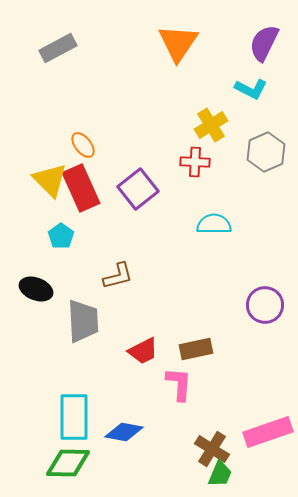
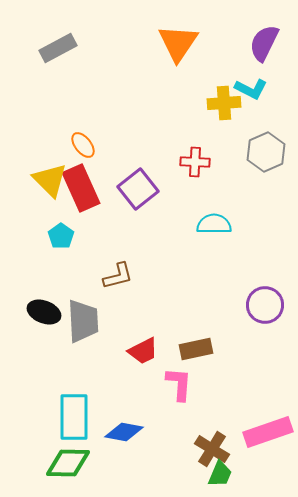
yellow cross: moved 13 px right, 22 px up; rotated 28 degrees clockwise
black ellipse: moved 8 px right, 23 px down
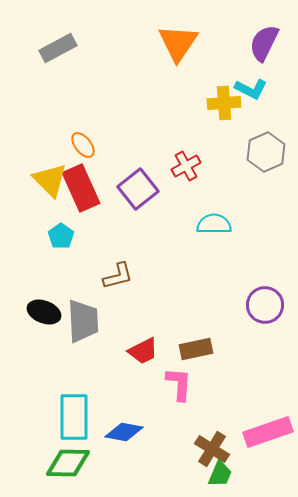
red cross: moved 9 px left, 4 px down; rotated 32 degrees counterclockwise
